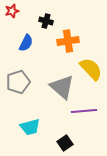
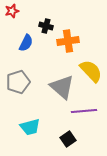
black cross: moved 5 px down
yellow semicircle: moved 2 px down
black square: moved 3 px right, 4 px up
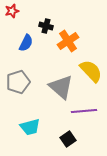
orange cross: rotated 25 degrees counterclockwise
gray triangle: moved 1 px left
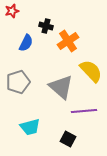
black square: rotated 28 degrees counterclockwise
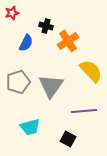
red star: moved 2 px down
gray triangle: moved 10 px left, 1 px up; rotated 24 degrees clockwise
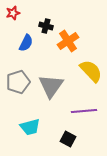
red star: moved 1 px right
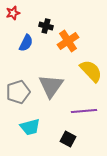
gray pentagon: moved 10 px down
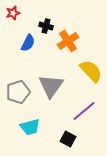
blue semicircle: moved 2 px right
purple line: rotated 35 degrees counterclockwise
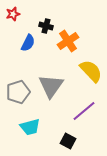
red star: moved 1 px down
black square: moved 2 px down
